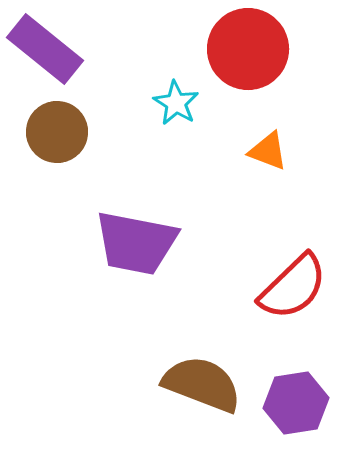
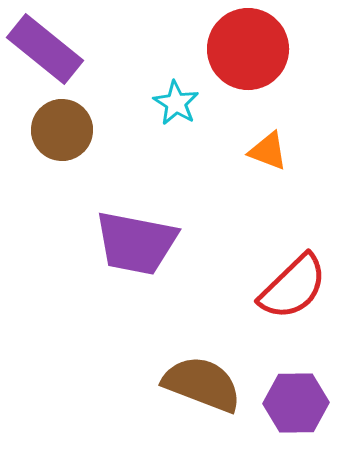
brown circle: moved 5 px right, 2 px up
purple hexagon: rotated 8 degrees clockwise
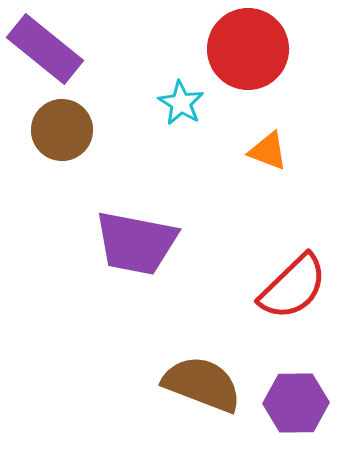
cyan star: moved 5 px right
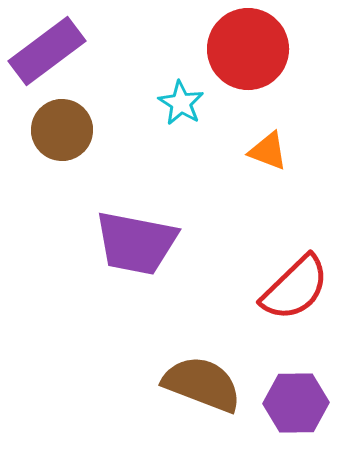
purple rectangle: moved 2 px right, 2 px down; rotated 76 degrees counterclockwise
red semicircle: moved 2 px right, 1 px down
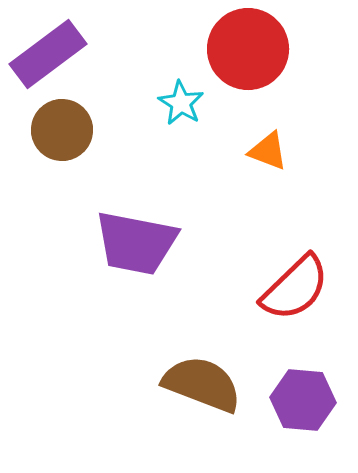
purple rectangle: moved 1 px right, 3 px down
purple hexagon: moved 7 px right, 3 px up; rotated 6 degrees clockwise
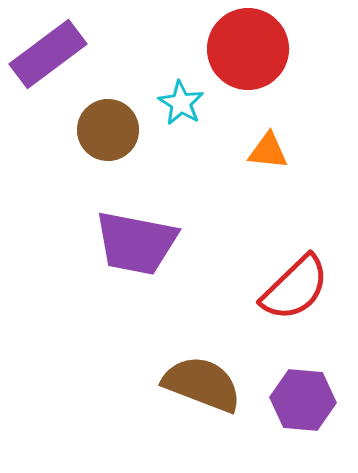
brown circle: moved 46 px right
orange triangle: rotated 15 degrees counterclockwise
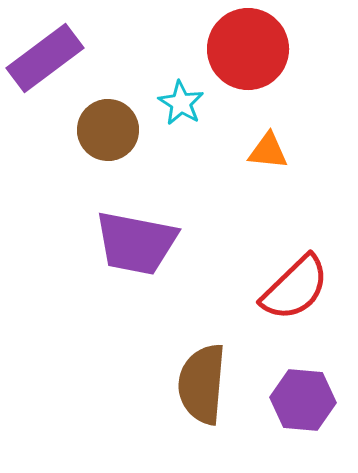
purple rectangle: moved 3 px left, 4 px down
brown semicircle: rotated 106 degrees counterclockwise
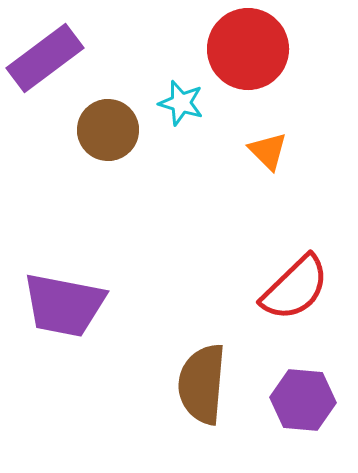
cyan star: rotated 15 degrees counterclockwise
orange triangle: rotated 39 degrees clockwise
purple trapezoid: moved 72 px left, 62 px down
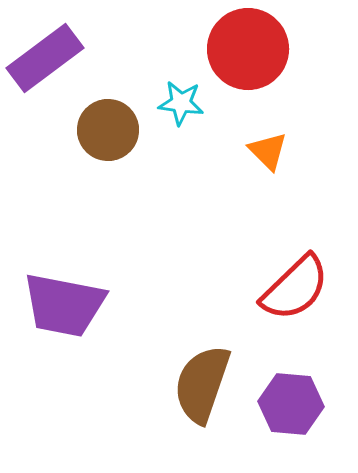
cyan star: rotated 9 degrees counterclockwise
brown semicircle: rotated 14 degrees clockwise
purple hexagon: moved 12 px left, 4 px down
